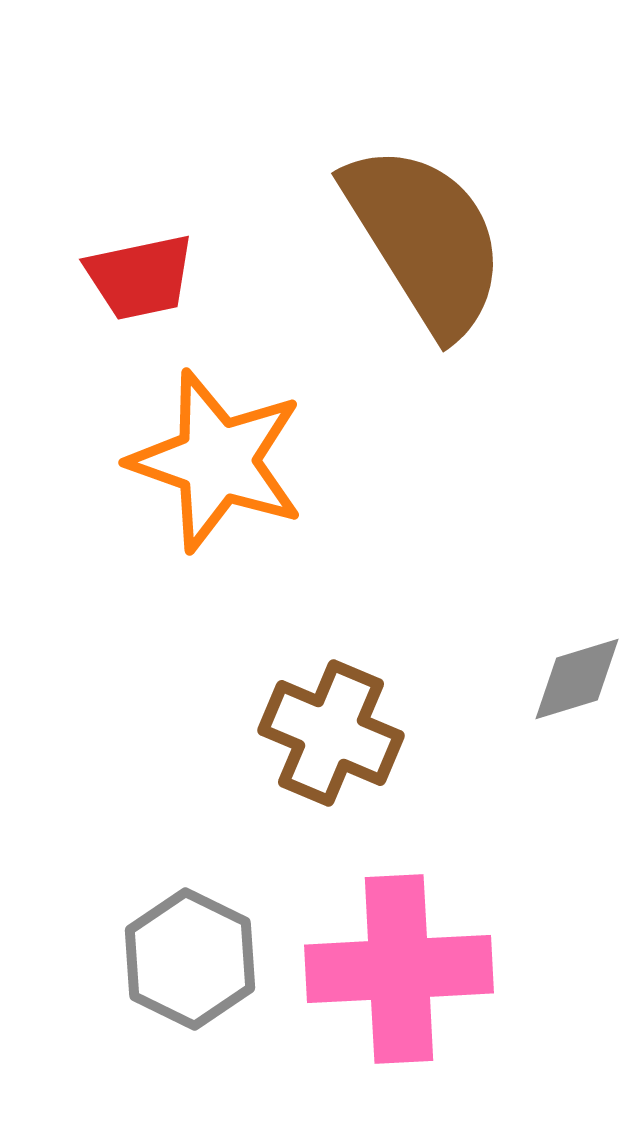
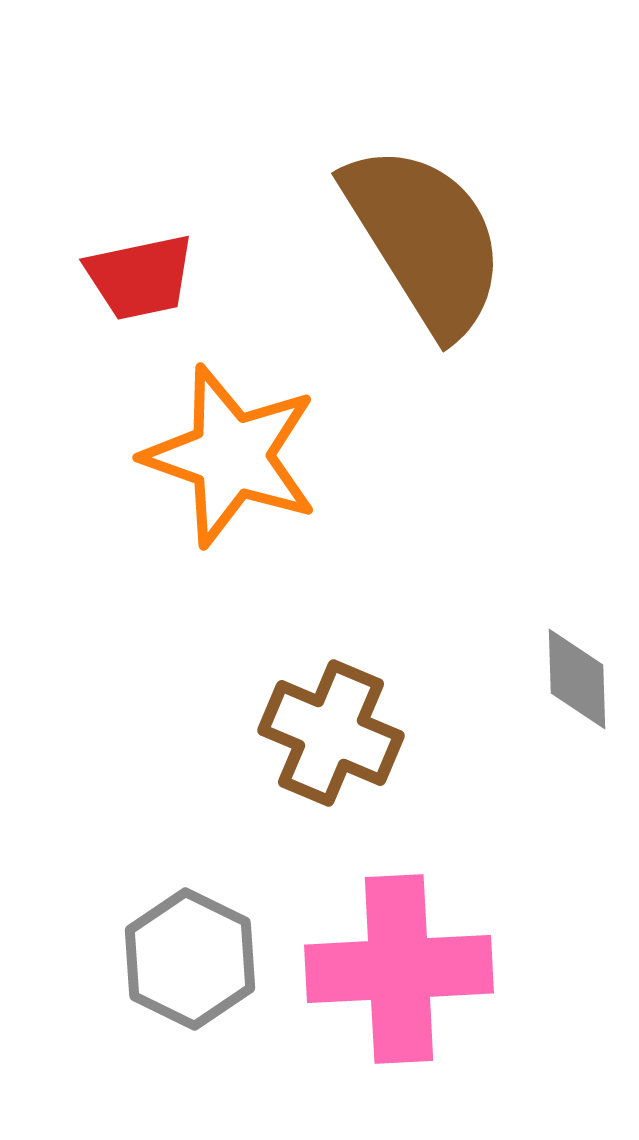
orange star: moved 14 px right, 5 px up
gray diamond: rotated 75 degrees counterclockwise
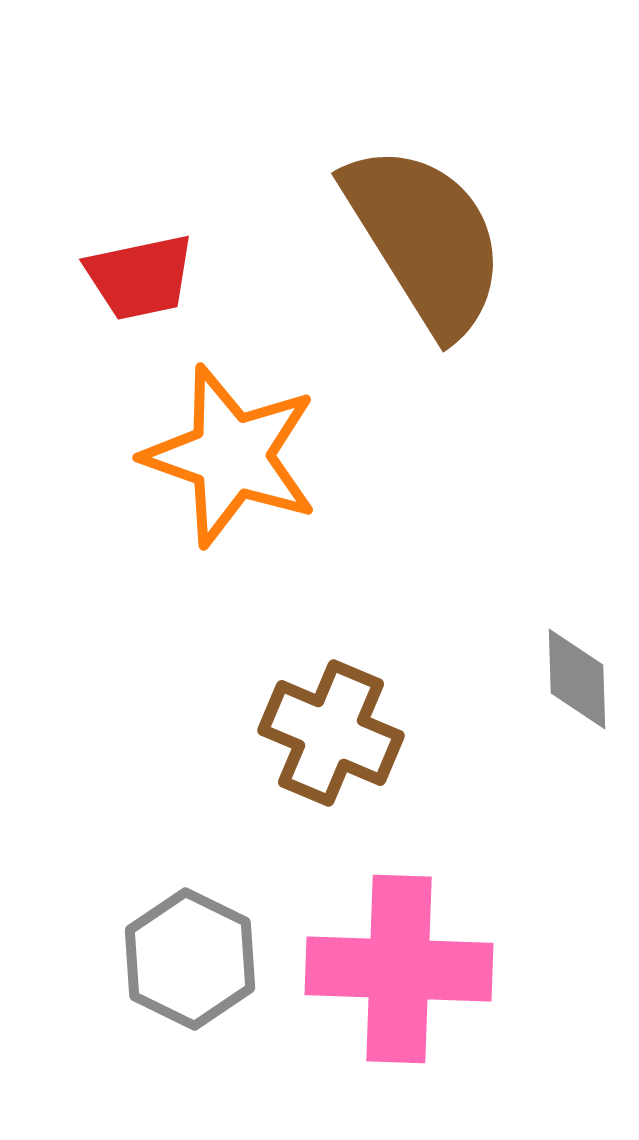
pink cross: rotated 5 degrees clockwise
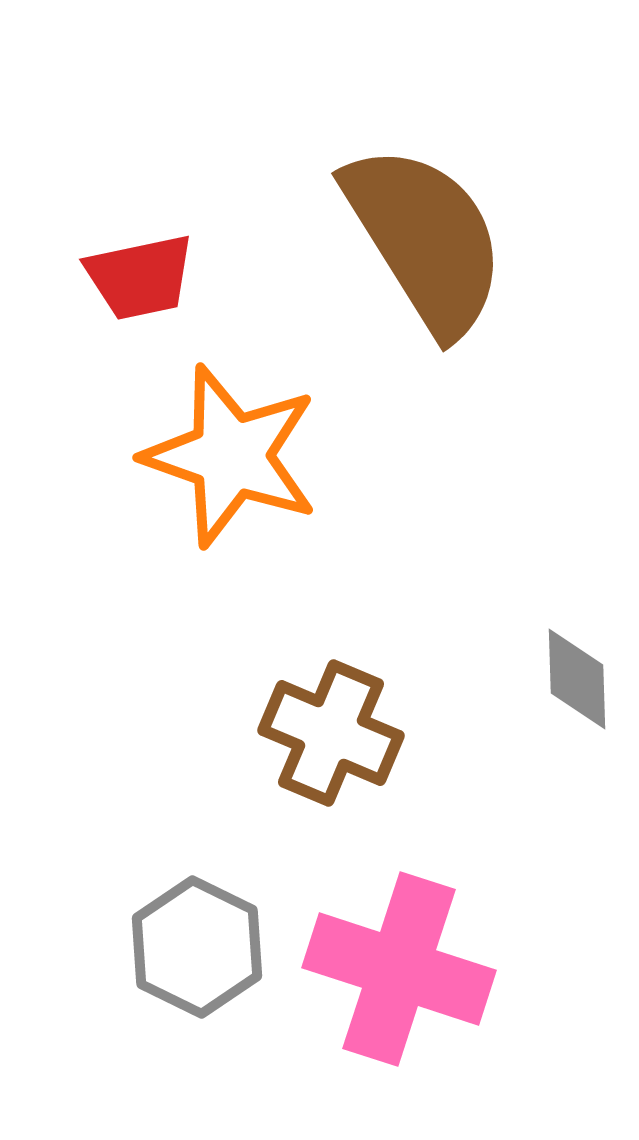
gray hexagon: moved 7 px right, 12 px up
pink cross: rotated 16 degrees clockwise
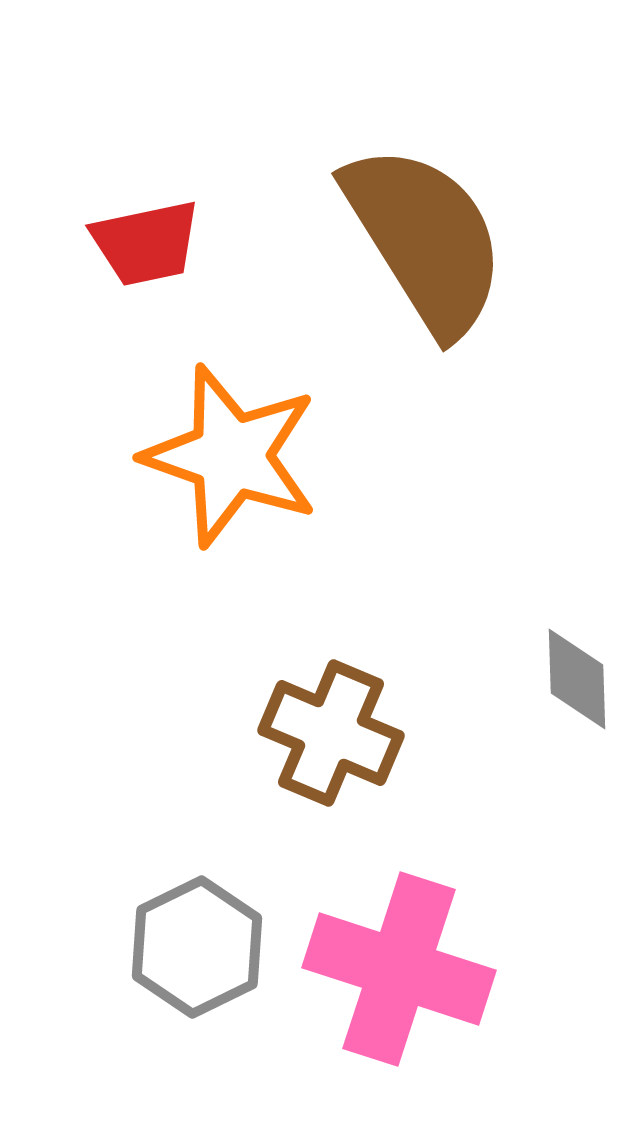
red trapezoid: moved 6 px right, 34 px up
gray hexagon: rotated 8 degrees clockwise
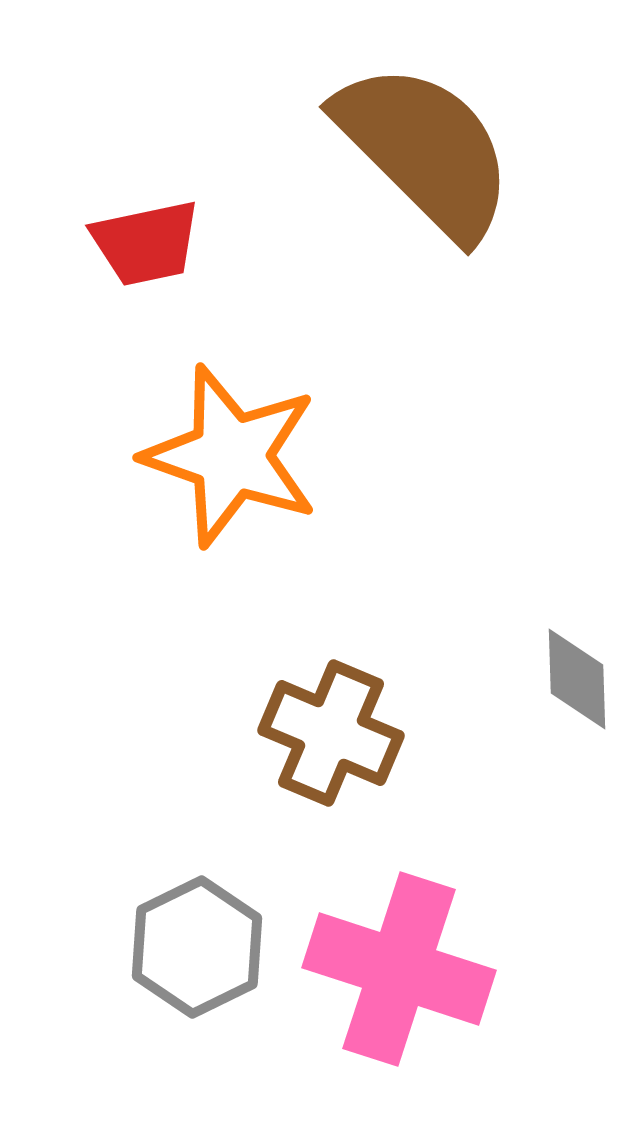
brown semicircle: moved 89 px up; rotated 13 degrees counterclockwise
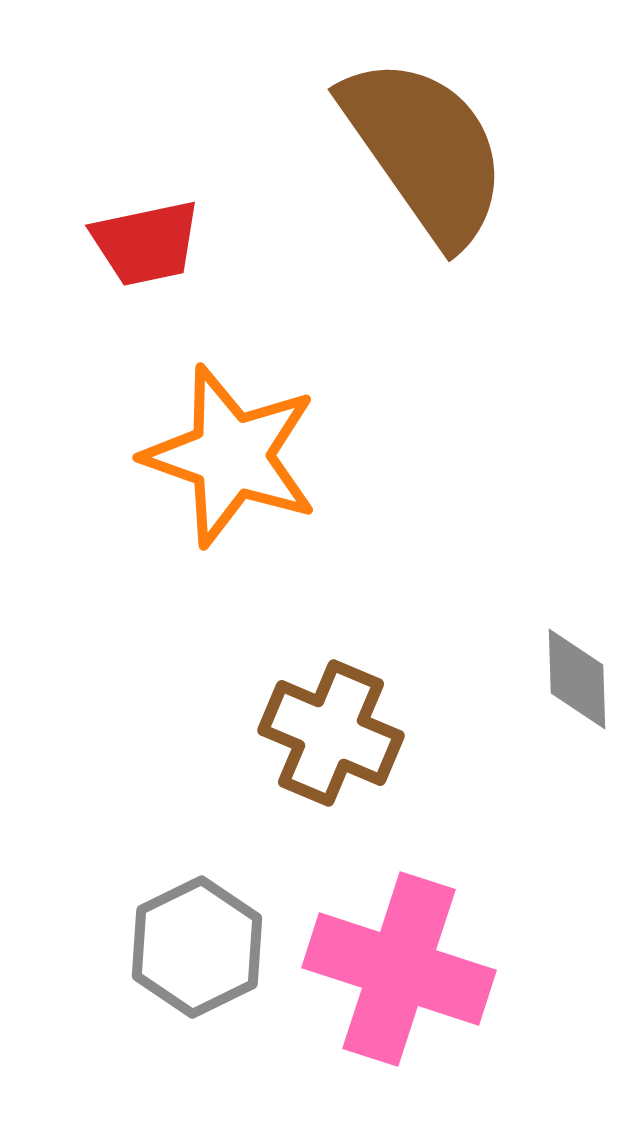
brown semicircle: rotated 10 degrees clockwise
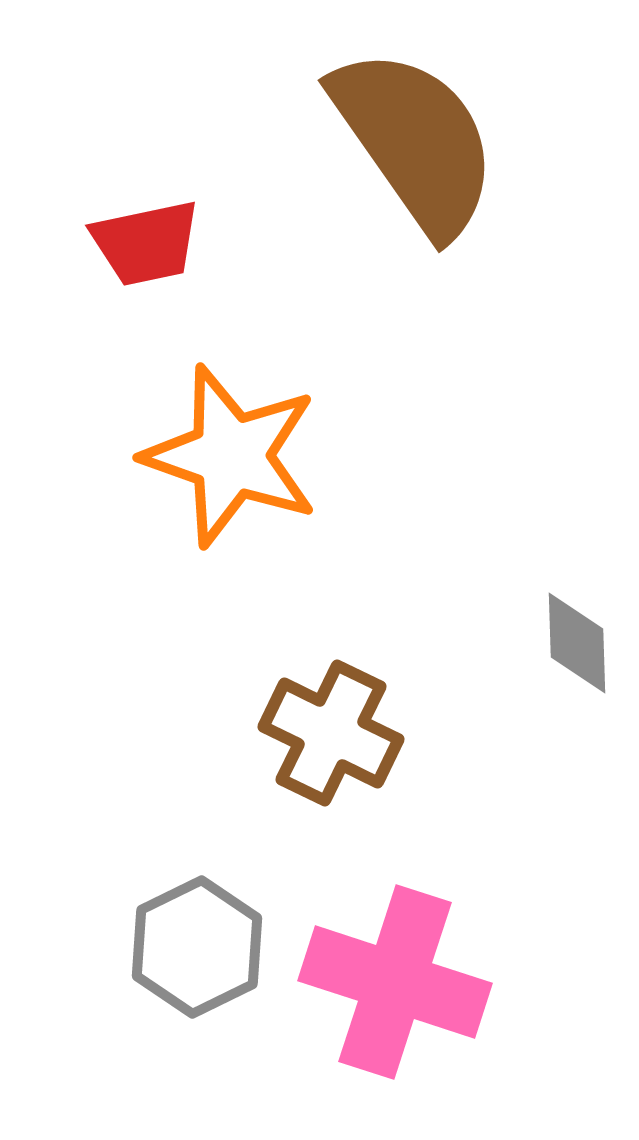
brown semicircle: moved 10 px left, 9 px up
gray diamond: moved 36 px up
brown cross: rotated 3 degrees clockwise
pink cross: moved 4 px left, 13 px down
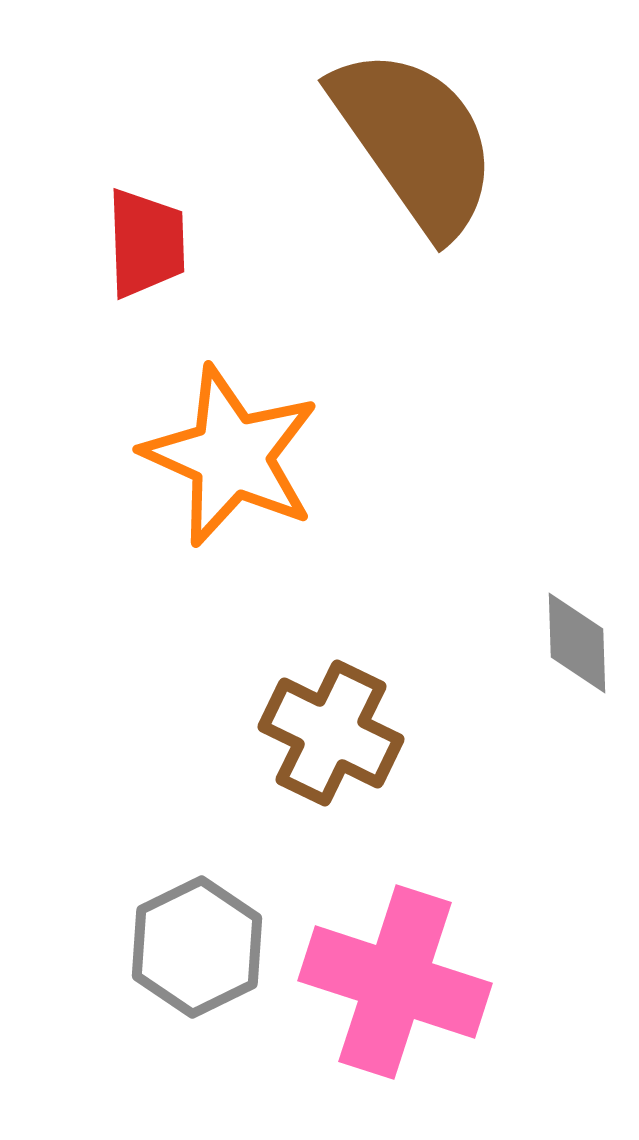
red trapezoid: rotated 80 degrees counterclockwise
orange star: rotated 5 degrees clockwise
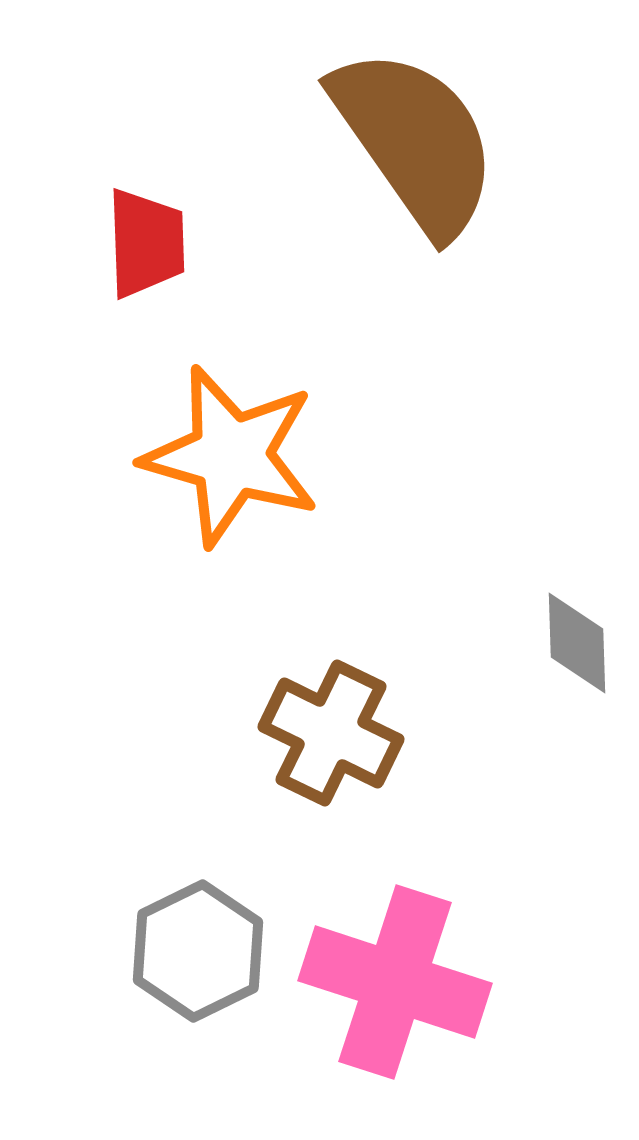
orange star: rotated 8 degrees counterclockwise
gray hexagon: moved 1 px right, 4 px down
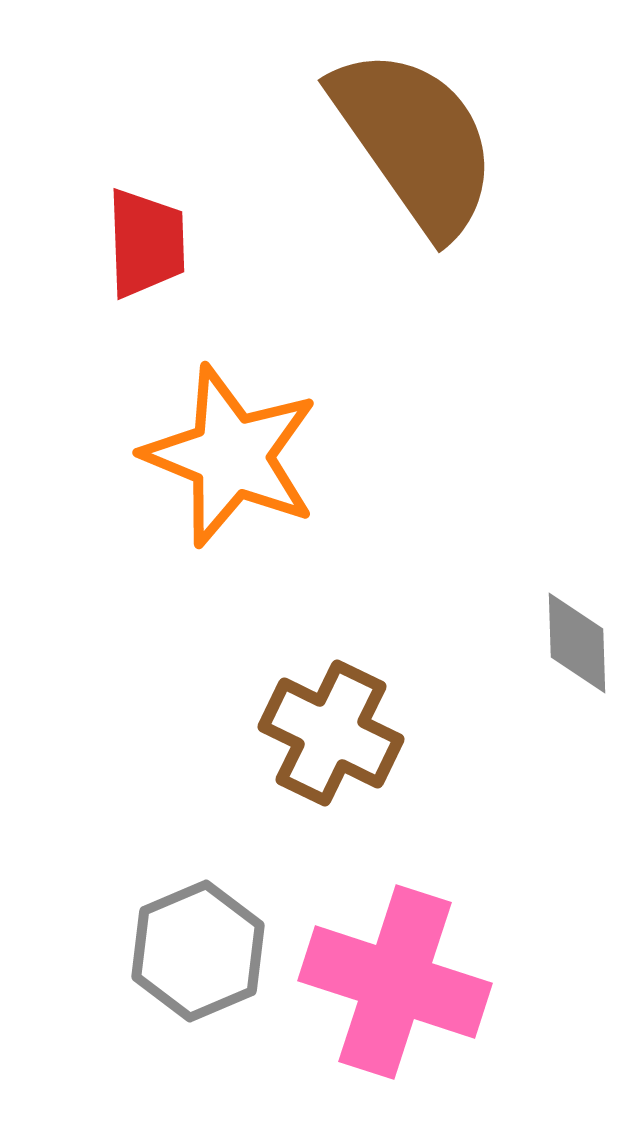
orange star: rotated 6 degrees clockwise
gray hexagon: rotated 3 degrees clockwise
